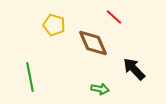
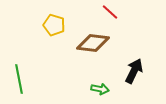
red line: moved 4 px left, 5 px up
brown diamond: rotated 60 degrees counterclockwise
black arrow: moved 2 px down; rotated 70 degrees clockwise
green line: moved 11 px left, 2 px down
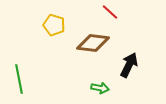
black arrow: moved 5 px left, 6 px up
green arrow: moved 1 px up
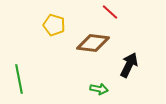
green arrow: moved 1 px left, 1 px down
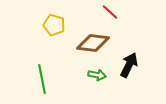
green line: moved 23 px right
green arrow: moved 2 px left, 14 px up
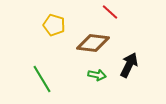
green line: rotated 20 degrees counterclockwise
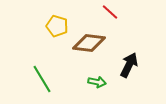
yellow pentagon: moved 3 px right, 1 px down
brown diamond: moved 4 px left
green arrow: moved 7 px down
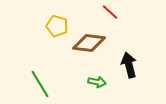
black arrow: rotated 40 degrees counterclockwise
green line: moved 2 px left, 5 px down
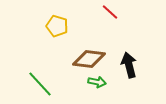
brown diamond: moved 16 px down
green line: rotated 12 degrees counterclockwise
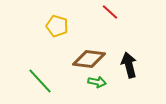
green line: moved 3 px up
